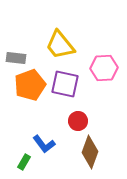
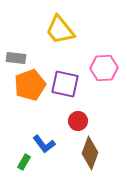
yellow trapezoid: moved 15 px up
brown diamond: moved 1 px down
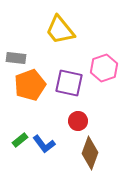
pink hexagon: rotated 16 degrees counterclockwise
purple square: moved 4 px right, 1 px up
green rectangle: moved 4 px left, 22 px up; rotated 21 degrees clockwise
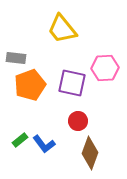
yellow trapezoid: moved 2 px right, 1 px up
pink hexagon: moved 1 px right; rotated 16 degrees clockwise
purple square: moved 3 px right
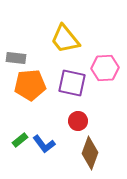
yellow trapezoid: moved 3 px right, 10 px down
orange pentagon: rotated 16 degrees clockwise
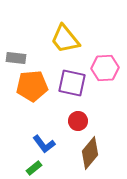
orange pentagon: moved 2 px right, 1 px down
green rectangle: moved 14 px right, 28 px down
brown diamond: rotated 20 degrees clockwise
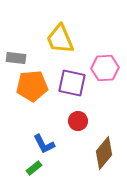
yellow trapezoid: moved 5 px left; rotated 16 degrees clockwise
blue L-shape: rotated 10 degrees clockwise
brown diamond: moved 14 px right
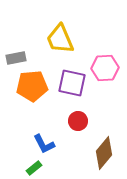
gray rectangle: rotated 18 degrees counterclockwise
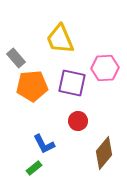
gray rectangle: rotated 60 degrees clockwise
